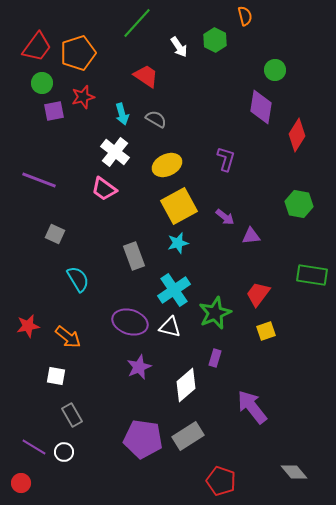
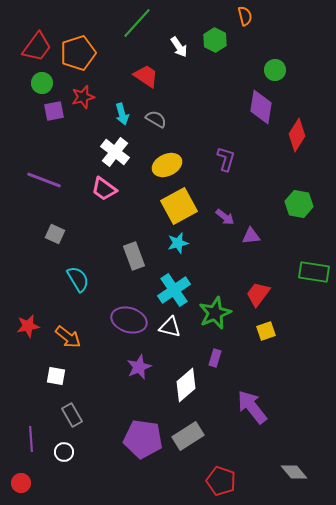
purple line at (39, 180): moved 5 px right
green rectangle at (312, 275): moved 2 px right, 3 px up
purple ellipse at (130, 322): moved 1 px left, 2 px up
purple line at (34, 447): moved 3 px left, 8 px up; rotated 55 degrees clockwise
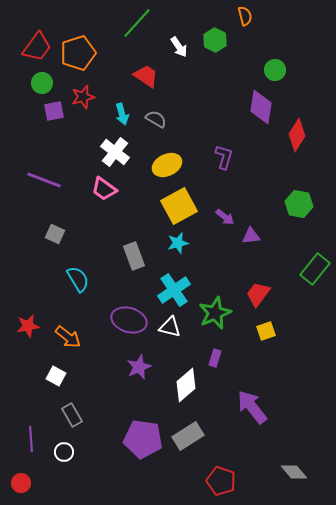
purple L-shape at (226, 159): moved 2 px left, 2 px up
green rectangle at (314, 272): moved 1 px right, 3 px up; rotated 60 degrees counterclockwise
white square at (56, 376): rotated 18 degrees clockwise
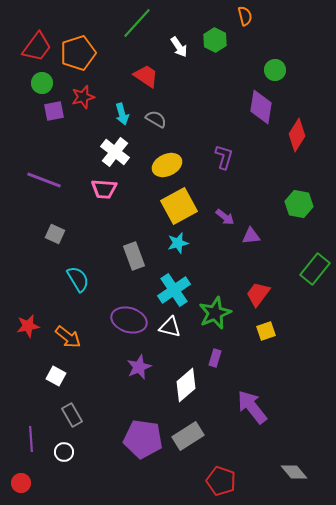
pink trapezoid at (104, 189): rotated 32 degrees counterclockwise
